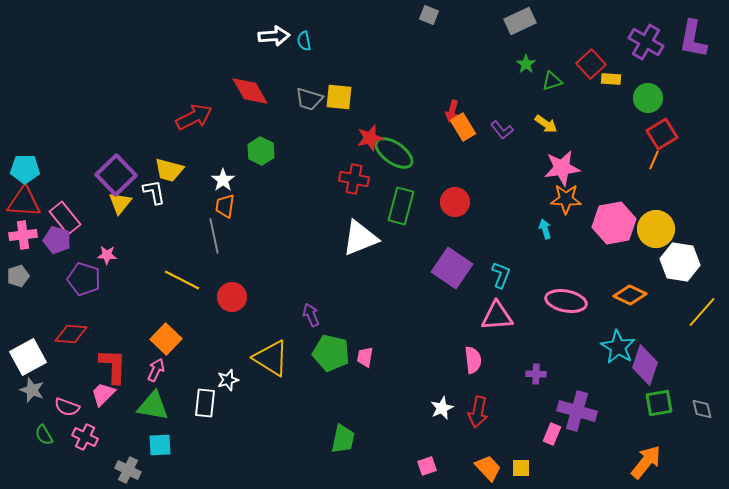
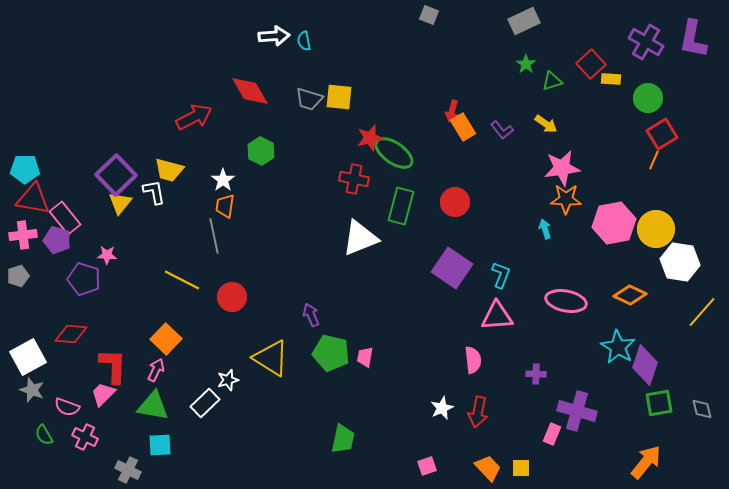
gray rectangle at (520, 21): moved 4 px right
red triangle at (24, 202): moved 9 px right, 3 px up; rotated 6 degrees clockwise
white rectangle at (205, 403): rotated 40 degrees clockwise
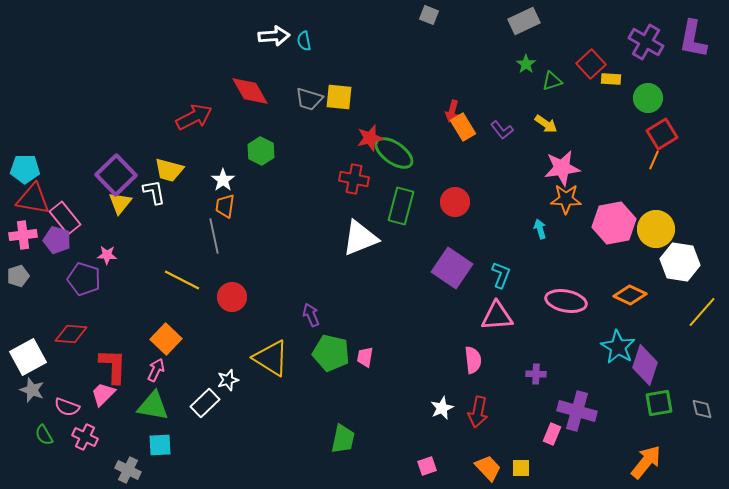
cyan arrow at (545, 229): moved 5 px left
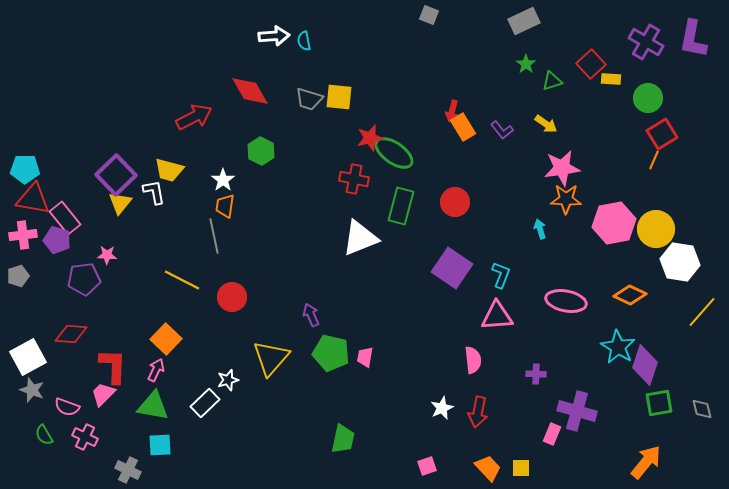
purple pentagon at (84, 279): rotated 24 degrees counterclockwise
yellow triangle at (271, 358): rotated 39 degrees clockwise
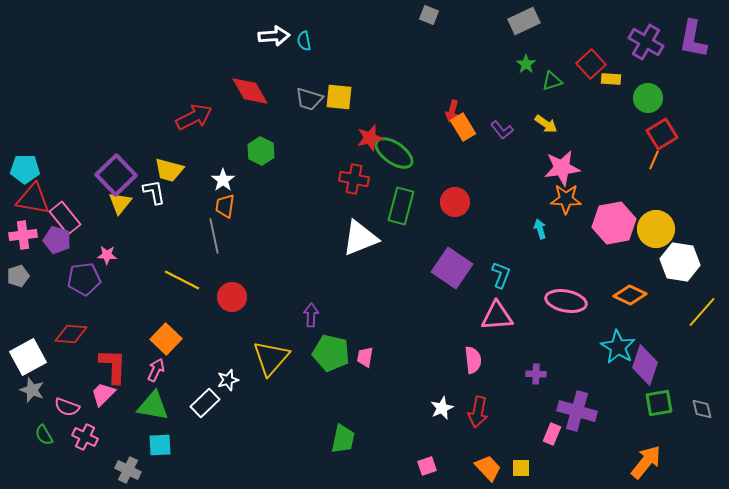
purple arrow at (311, 315): rotated 25 degrees clockwise
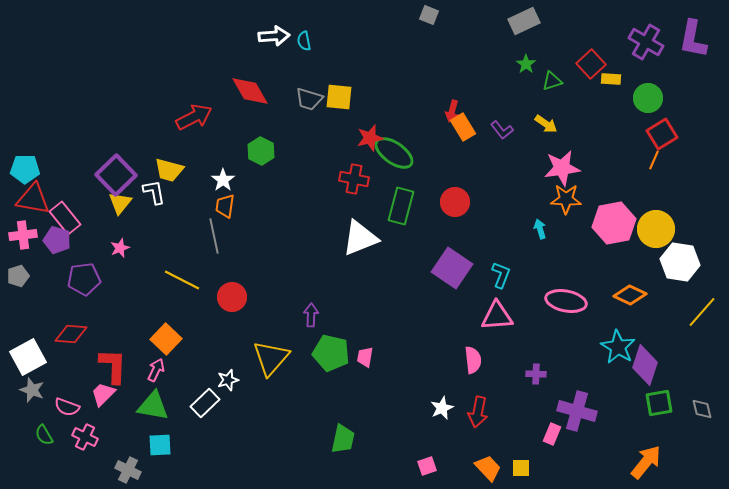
pink star at (107, 255): moved 13 px right, 7 px up; rotated 24 degrees counterclockwise
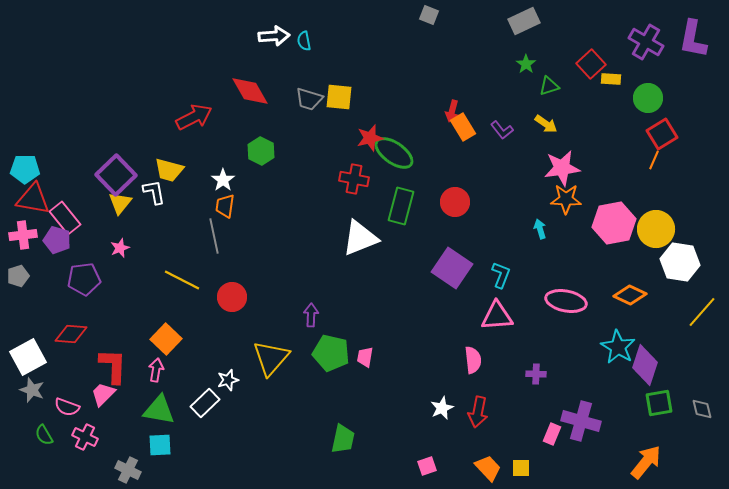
green triangle at (552, 81): moved 3 px left, 5 px down
pink arrow at (156, 370): rotated 15 degrees counterclockwise
green triangle at (153, 406): moved 6 px right, 4 px down
purple cross at (577, 411): moved 4 px right, 10 px down
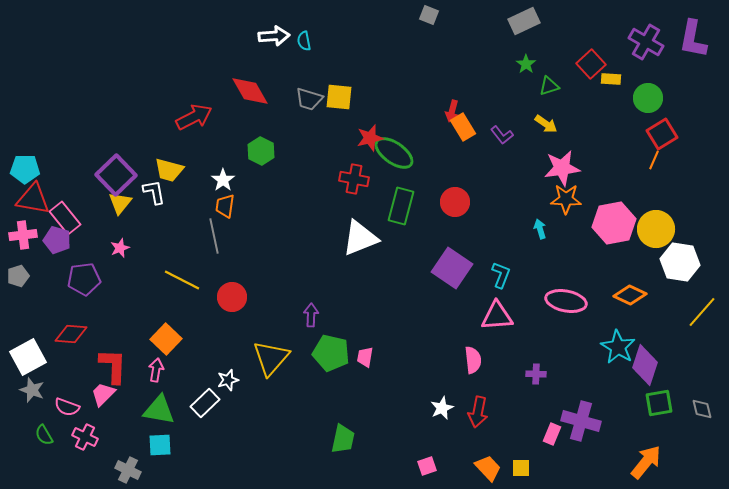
purple L-shape at (502, 130): moved 5 px down
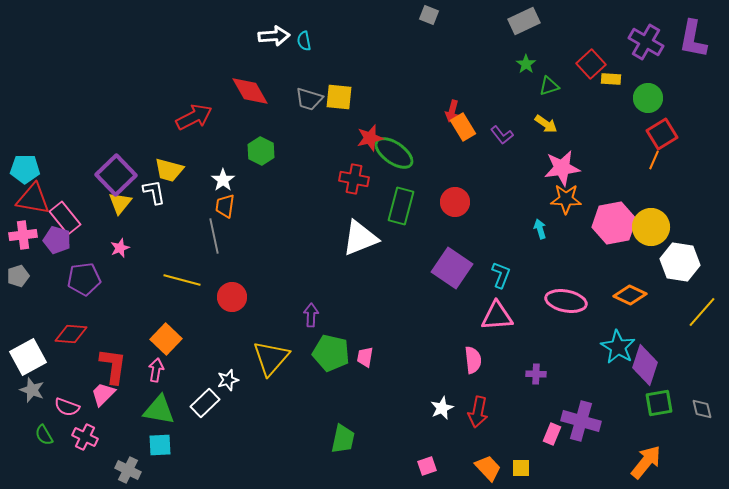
yellow circle at (656, 229): moved 5 px left, 2 px up
yellow line at (182, 280): rotated 12 degrees counterclockwise
red L-shape at (113, 366): rotated 6 degrees clockwise
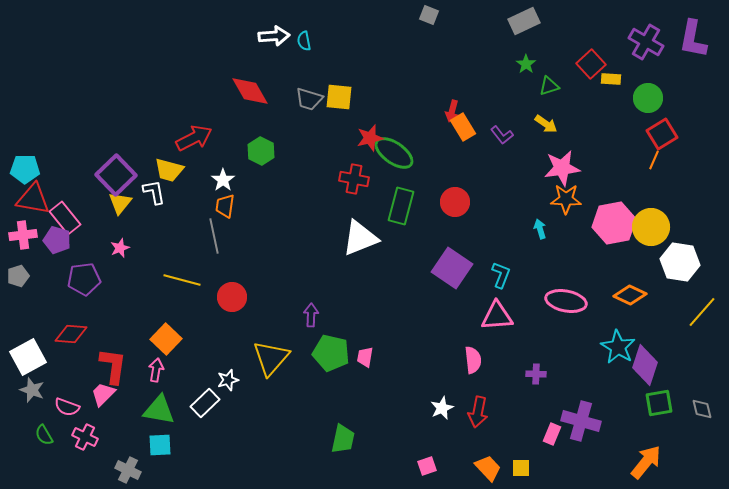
red arrow at (194, 117): moved 21 px down
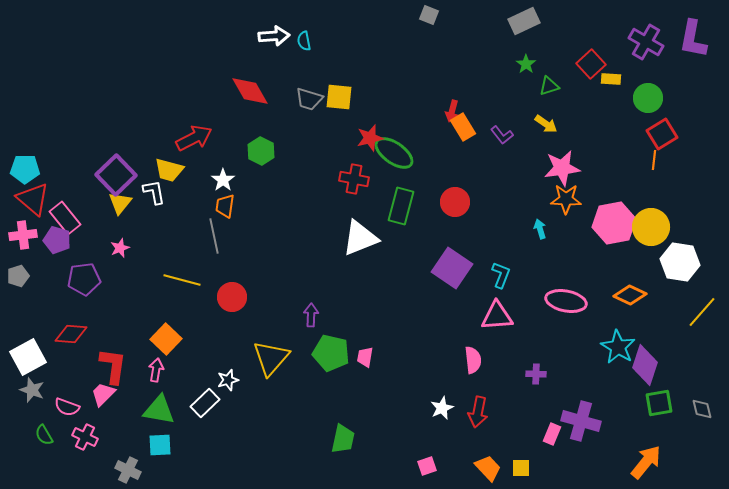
orange line at (654, 160): rotated 18 degrees counterclockwise
red triangle at (33, 199): rotated 30 degrees clockwise
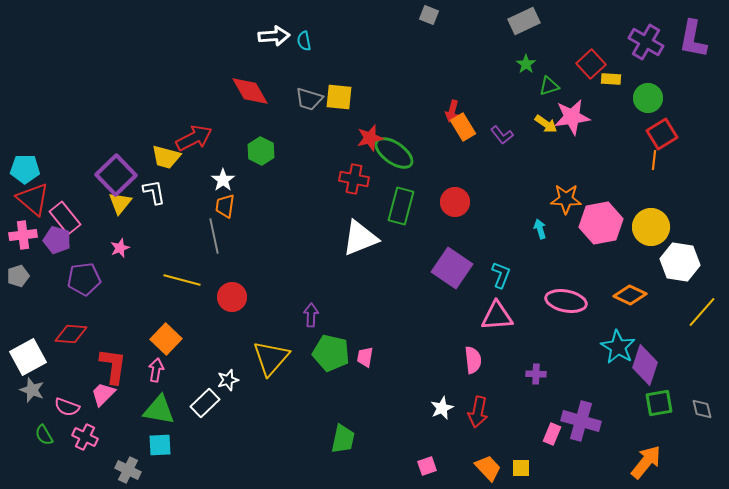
pink star at (562, 168): moved 10 px right, 51 px up
yellow trapezoid at (169, 170): moved 3 px left, 13 px up
pink hexagon at (614, 223): moved 13 px left
